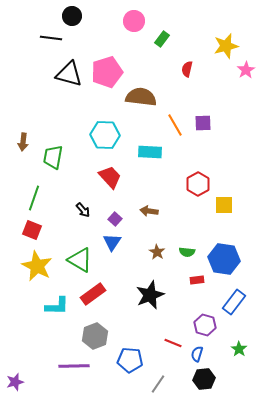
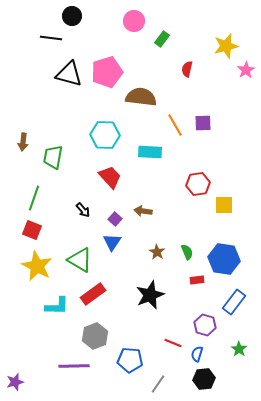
red hexagon at (198, 184): rotated 20 degrees clockwise
brown arrow at (149, 211): moved 6 px left
green semicircle at (187, 252): rotated 119 degrees counterclockwise
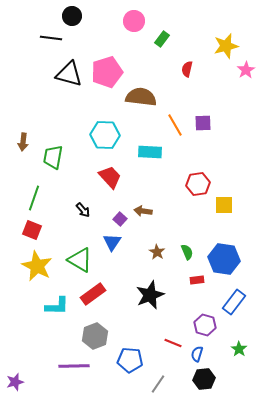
purple square at (115, 219): moved 5 px right
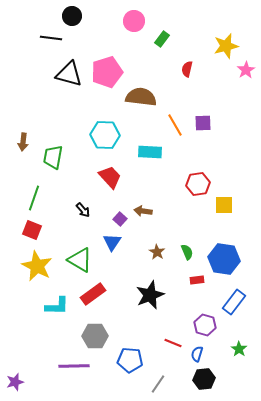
gray hexagon at (95, 336): rotated 20 degrees clockwise
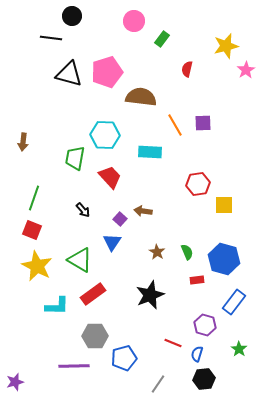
green trapezoid at (53, 157): moved 22 px right, 1 px down
blue hexagon at (224, 259): rotated 8 degrees clockwise
blue pentagon at (130, 360): moved 6 px left, 2 px up; rotated 20 degrees counterclockwise
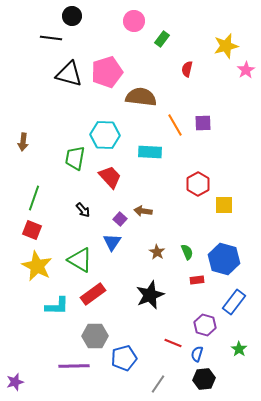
red hexagon at (198, 184): rotated 20 degrees counterclockwise
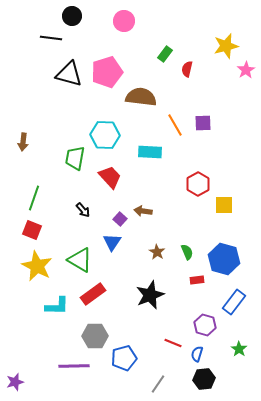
pink circle at (134, 21): moved 10 px left
green rectangle at (162, 39): moved 3 px right, 15 px down
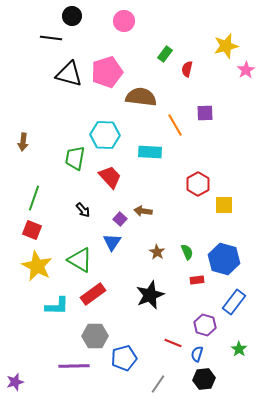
purple square at (203, 123): moved 2 px right, 10 px up
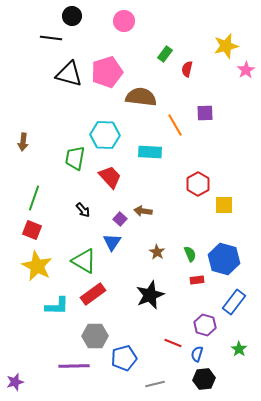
green semicircle at (187, 252): moved 3 px right, 2 px down
green triangle at (80, 260): moved 4 px right, 1 px down
gray line at (158, 384): moved 3 px left; rotated 42 degrees clockwise
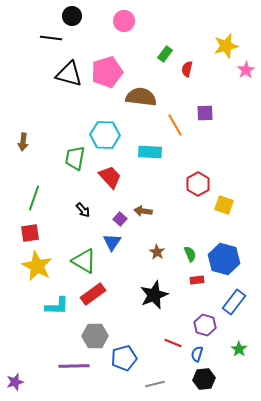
yellow square at (224, 205): rotated 18 degrees clockwise
red square at (32, 230): moved 2 px left, 3 px down; rotated 30 degrees counterclockwise
black star at (150, 295): moved 4 px right
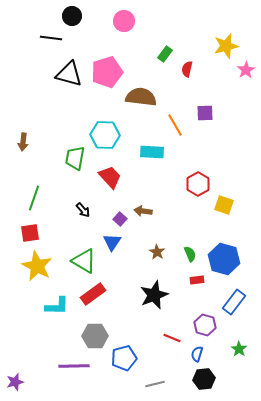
cyan rectangle at (150, 152): moved 2 px right
red line at (173, 343): moved 1 px left, 5 px up
